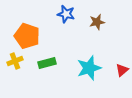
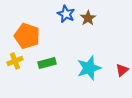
blue star: rotated 12 degrees clockwise
brown star: moved 9 px left, 4 px up; rotated 21 degrees counterclockwise
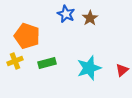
brown star: moved 2 px right
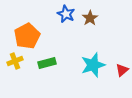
orange pentagon: rotated 25 degrees clockwise
cyan star: moved 4 px right, 3 px up
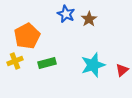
brown star: moved 1 px left, 1 px down
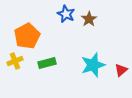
red triangle: moved 1 px left
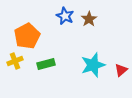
blue star: moved 1 px left, 2 px down
green rectangle: moved 1 px left, 1 px down
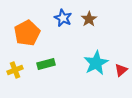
blue star: moved 2 px left, 2 px down
orange pentagon: moved 3 px up
yellow cross: moved 9 px down
cyan star: moved 3 px right, 2 px up; rotated 10 degrees counterclockwise
